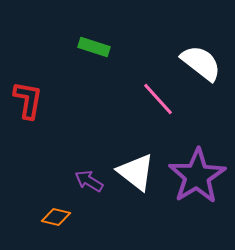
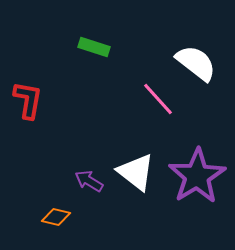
white semicircle: moved 5 px left
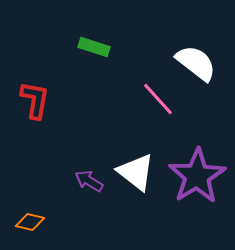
red L-shape: moved 7 px right
orange diamond: moved 26 px left, 5 px down
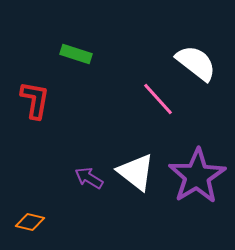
green rectangle: moved 18 px left, 7 px down
purple arrow: moved 3 px up
